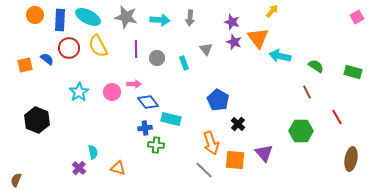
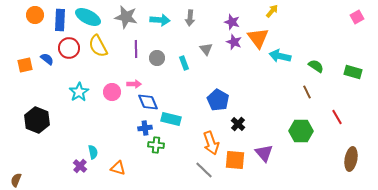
blue diamond at (148, 102): rotated 15 degrees clockwise
purple cross at (79, 168): moved 1 px right, 2 px up
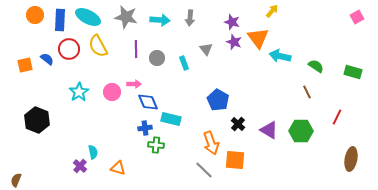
red circle at (69, 48): moved 1 px down
red line at (337, 117): rotated 56 degrees clockwise
purple triangle at (264, 153): moved 5 px right, 23 px up; rotated 18 degrees counterclockwise
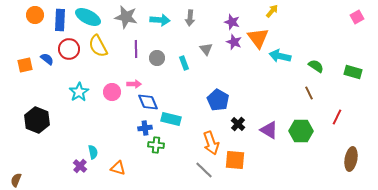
brown line at (307, 92): moved 2 px right, 1 px down
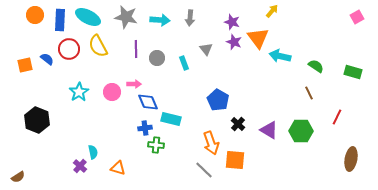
brown semicircle at (16, 180): moved 2 px right, 3 px up; rotated 144 degrees counterclockwise
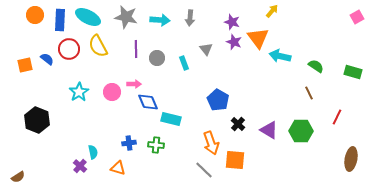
blue cross at (145, 128): moved 16 px left, 15 px down
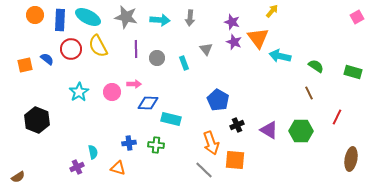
red circle at (69, 49): moved 2 px right
blue diamond at (148, 102): moved 1 px down; rotated 65 degrees counterclockwise
black cross at (238, 124): moved 1 px left, 1 px down; rotated 24 degrees clockwise
purple cross at (80, 166): moved 3 px left, 1 px down; rotated 24 degrees clockwise
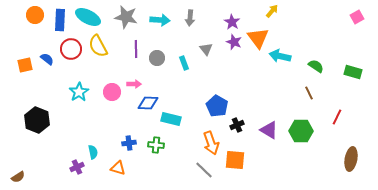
purple star at (232, 22): rotated 14 degrees clockwise
blue pentagon at (218, 100): moved 1 px left, 6 px down
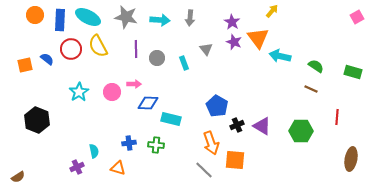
brown line at (309, 93): moved 2 px right, 4 px up; rotated 40 degrees counterclockwise
red line at (337, 117): rotated 21 degrees counterclockwise
purple triangle at (269, 130): moved 7 px left, 4 px up
cyan semicircle at (93, 152): moved 1 px right, 1 px up
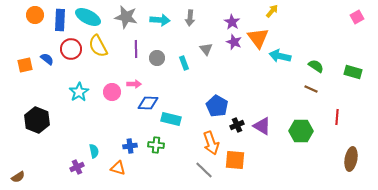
blue cross at (129, 143): moved 1 px right, 3 px down
